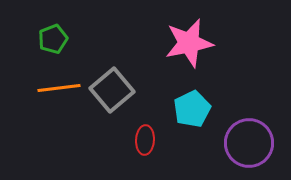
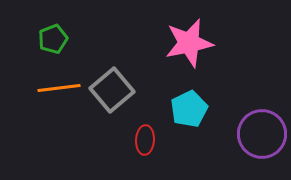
cyan pentagon: moved 3 px left
purple circle: moved 13 px right, 9 px up
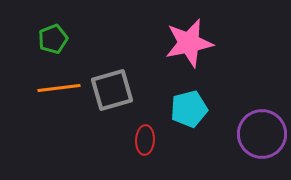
gray square: rotated 24 degrees clockwise
cyan pentagon: rotated 12 degrees clockwise
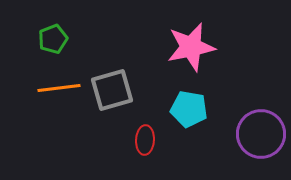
pink star: moved 2 px right, 4 px down
cyan pentagon: rotated 24 degrees clockwise
purple circle: moved 1 px left
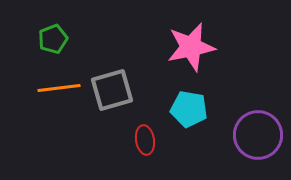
purple circle: moved 3 px left, 1 px down
red ellipse: rotated 12 degrees counterclockwise
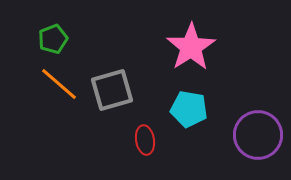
pink star: rotated 21 degrees counterclockwise
orange line: moved 4 px up; rotated 48 degrees clockwise
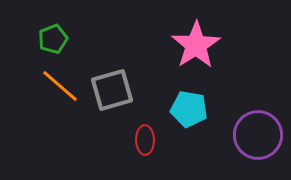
pink star: moved 5 px right, 2 px up
orange line: moved 1 px right, 2 px down
red ellipse: rotated 8 degrees clockwise
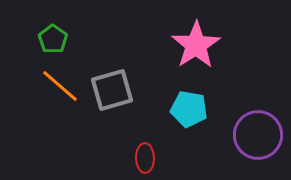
green pentagon: rotated 16 degrees counterclockwise
red ellipse: moved 18 px down
